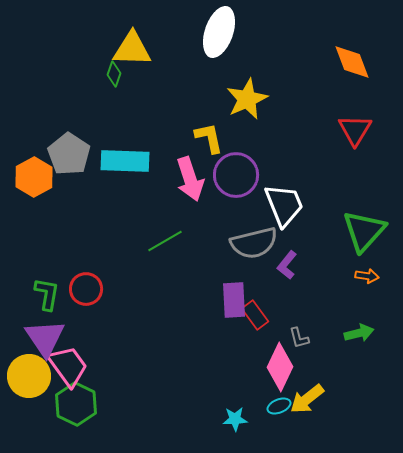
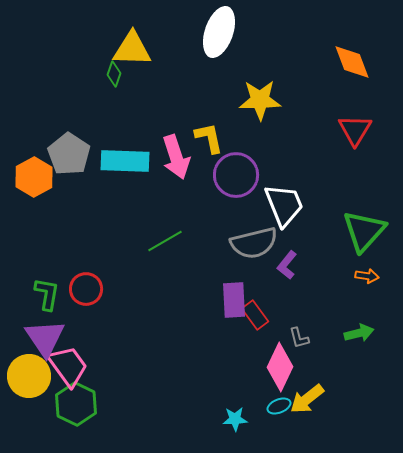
yellow star: moved 13 px right, 1 px down; rotated 24 degrees clockwise
pink arrow: moved 14 px left, 22 px up
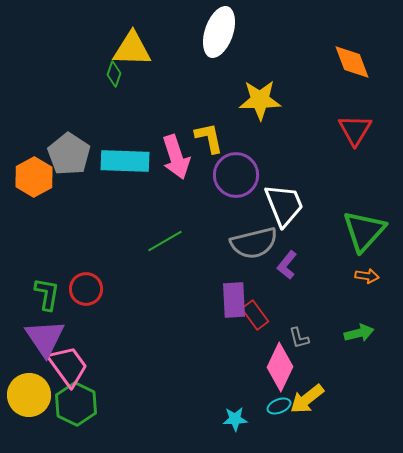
yellow circle: moved 19 px down
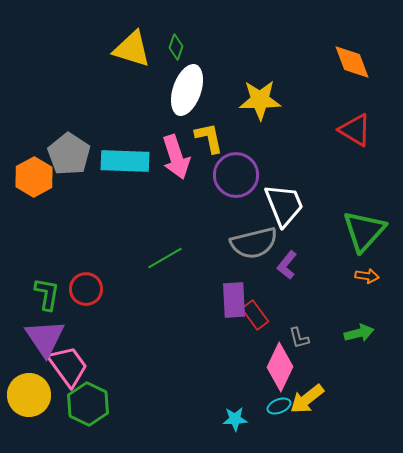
white ellipse: moved 32 px left, 58 px down
yellow triangle: rotated 15 degrees clockwise
green diamond: moved 62 px right, 27 px up
red triangle: rotated 30 degrees counterclockwise
green line: moved 17 px down
green hexagon: moved 12 px right
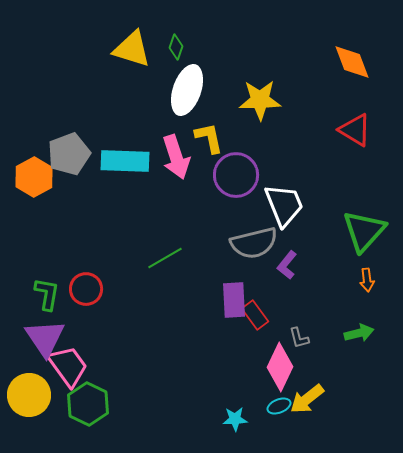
gray pentagon: rotated 18 degrees clockwise
orange arrow: moved 4 px down; rotated 75 degrees clockwise
